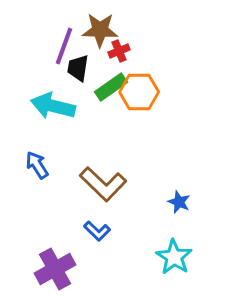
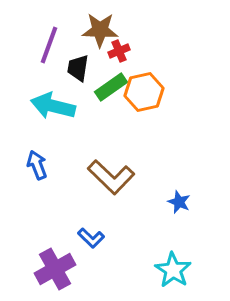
purple line: moved 15 px left, 1 px up
orange hexagon: moved 5 px right; rotated 12 degrees counterclockwise
blue arrow: rotated 12 degrees clockwise
brown L-shape: moved 8 px right, 7 px up
blue L-shape: moved 6 px left, 7 px down
cyan star: moved 1 px left, 13 px down
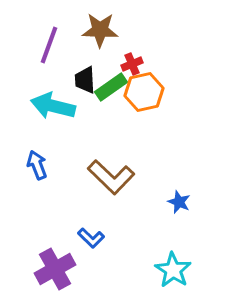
red cross: moved 13 px right, 13 px down
black trapezoid: moved 7 px right, 12 px down; rotated 12 degrees counterclockwise
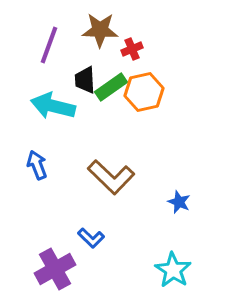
red cross: moved 15 px up
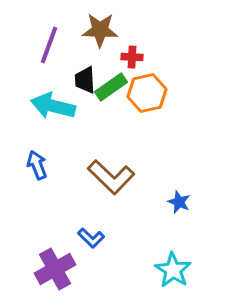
red cross: moved 8 px down; rotated 25 degrees clockwise
orange hexagon: moved 3 px right, 1 px down
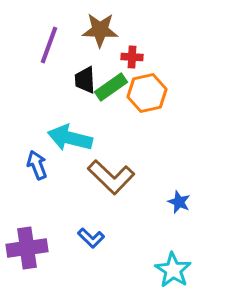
cyan arrow: moved 17 px right, 32 px down
purple cross: moved 28 px left, 21 px up; rotated 21 degrees clockwise
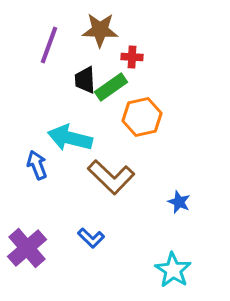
orange hexagon: moved 5 px left, 24 px down
purple cross: rotated 33 degrees counterclockwise
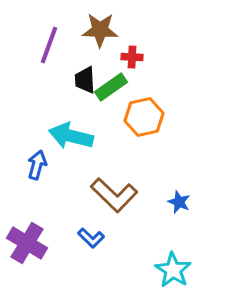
orange hexagon: moved 2 px right
cyan arrow: moved 1 px right, 2 px up
blue arrow: rotated 36 degrees clockwise
brown L-shape: moved 3 px right, 18 px down
purple cross: moved 5 px up; rotated 18 degrees counterclockwise
